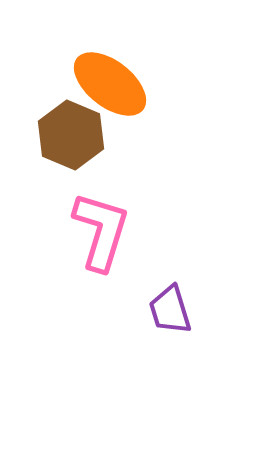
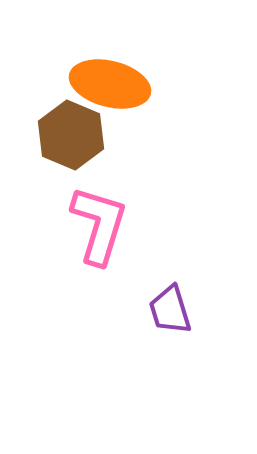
orange ellipse: rotated 24 degrees counterclockwise
pink L-shape: moved 2 px left, 6 px up
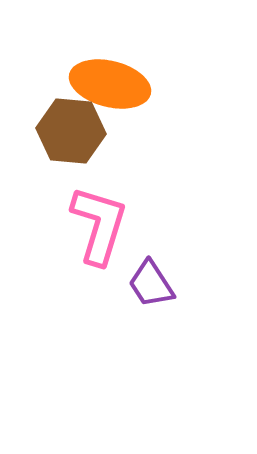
brown hexagon: moved 4 px up; rotated 18 degrees counterclockwise
purple trapezoid: moved 19 px left, 26 px up; rotated 16 degrees counterclockwise
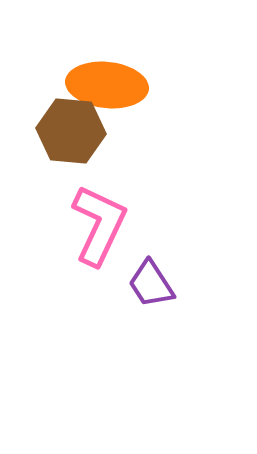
orange ellipse: moved 3 px left, 1 px down; rotated 8 degrees counterclockwise
pink L-shape: rotated 8 degrees clockwise
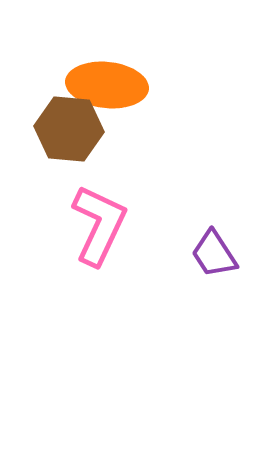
brown hexagon: moved 2 px left, 2 px up
purple trapezoid: moved 63 px right, 30 px up
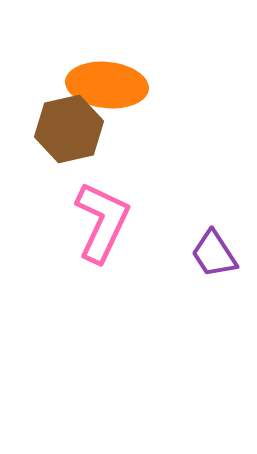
brown hexagon: rotated 18 degrees counterclockwise
pink L-shape: moved 3 px right, 3 px up
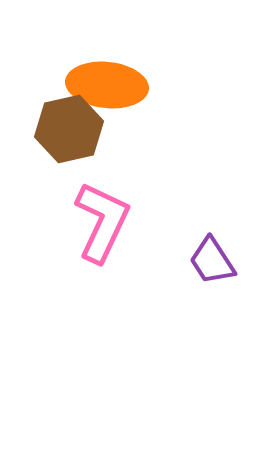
purple trapezoid: moved 2 px left, 7 px down
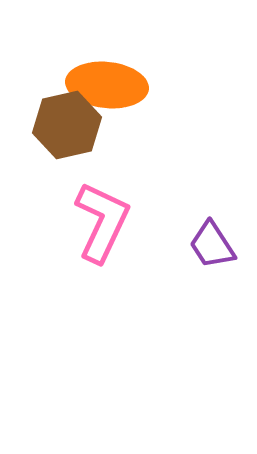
brown hexagon: moved 2 px left, 4 px up
purple trapezoid: moved 16 px up
